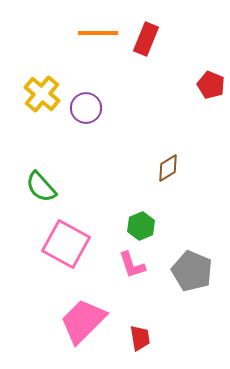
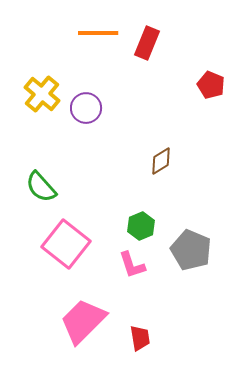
red rectangle: moved 1 px right, 4 px down
brown diamond: moved 7 px left, 7 px up
pink square: rotated 9 degrees clockwise
gray pentagon: moved 1 px left, 21 px up
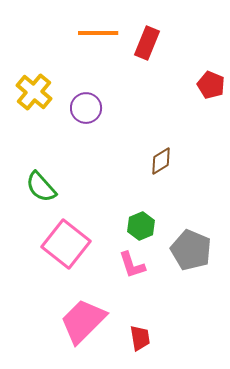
yellow cross: moved 8 px left, 2 px up
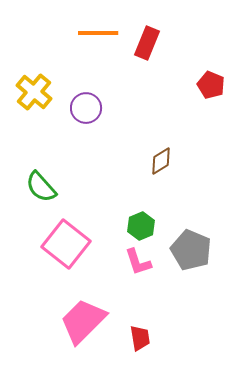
pink L-shape: moved 6 px right, 3 px up
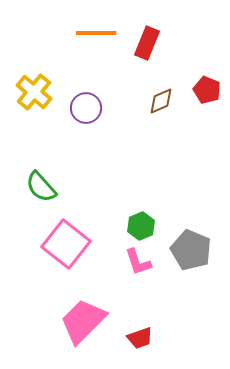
orange line: moved 2 px left
red pentagon: moved 4 px left, 5 px down
brown diamond: moved 60 px up; rotated 8 degrees clockwise
red trapezoid: rotated 80 degrees clockwise
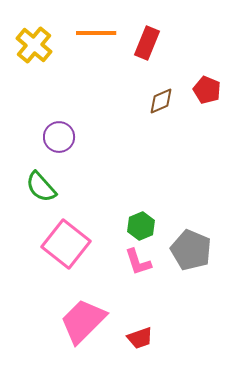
yellow cross: moved 47 px up
purple circle: moved 27 px left, 29 px down
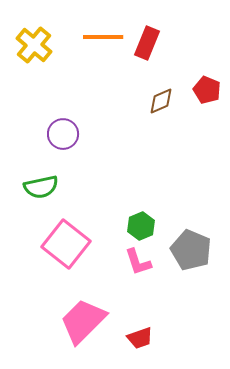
orange line: moved 7 px right, 4 px down
purple circle: moved 4 px right, 3 px up
green semicircle: rotated 60 degrees counterclockwise
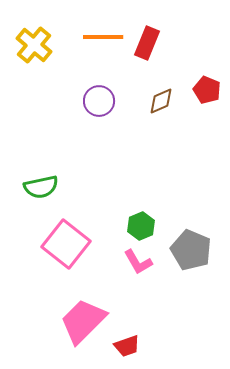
purple circle: moved 36 px right, 33 px up
pink L-shape: rotated 12 degrees counterclockwise
red trapezoid: moved 13 px left, 8 px down
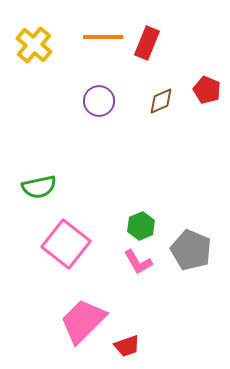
green semicircle: moved 2 px left
